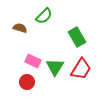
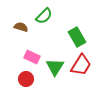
brown semicircle: moved 1 px right, 1 px up
pink rectangle: moved 1 px left, 4 px up
red trapezoid: moved 4 px up
red circle: moved 1 px left, 3 px up
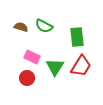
green semicircle: moved 10 px down; rotated 72 degrees clockwise
green rectangle: rotated 24 degrees clockwise
red trapezoid: moved 1 px down
red circle: moved 1 px right, 1 px up
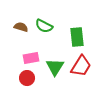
pink rectangle: moved 1 px left, 1 px down; rotated 35 degrees counterclockwise
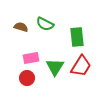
green semicircle: moved 1 px right, 2 px up
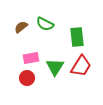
brown semicircle: rotated 56 degrees counterclockwise
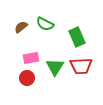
green rectangle: rotated 18 degrees counterclockwise
red trapezoid: rotated 55 degrees clockwise
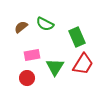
pink rectangle: moved 1 px right, 3 px up
red trapezoid: moved 2 px right, 2 px up; rotated 55 degrees counterclockwise
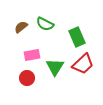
red trapezoid: rotated 15 degrees clockwise
